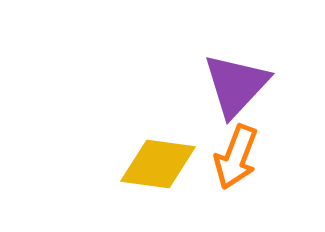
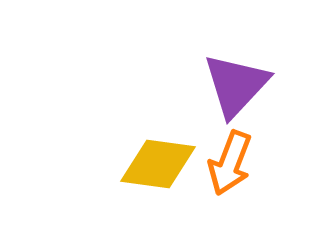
orange arrow: moved 6 px left, 6 px down
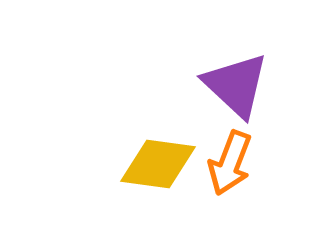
purple triangle: rotated 30 degrees counterclockwise
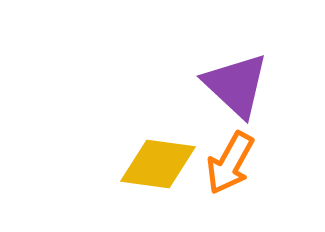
orange arrow: rotated 8 degrees clockwise
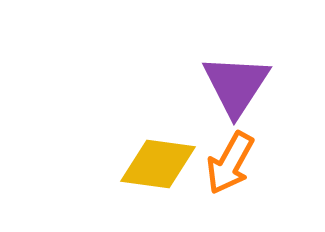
purple triangle: rotated 20 degrees clockwise
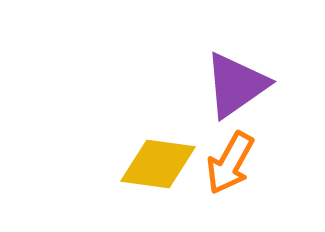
purple triangle: rotated 22 degrees clockwise
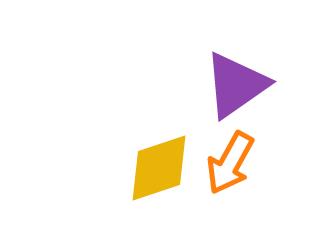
yellow diamond: moved 1 px right, 4 px down; rotated 26 degrees counterclockwise
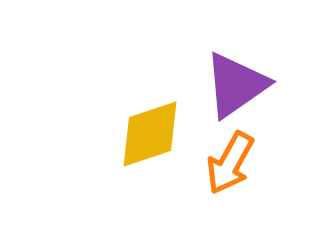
yellow diamond: moved 9 px left, 34 px up
